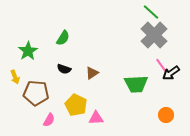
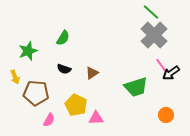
green star: rotated 12 degrees clockwise
green trapezoid: moved 3 px down; rotated 15 degrees counterclockwise
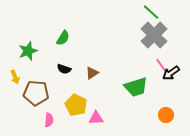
pink semicircle: rotated 24 degrees counterclockwise
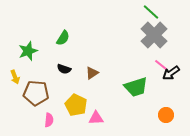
pink line: rotated 16 degrees counterclockwise
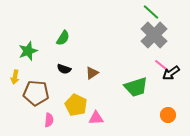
yellow arrow: rotated 32 degrees clockwise
orange circle: moved 2 px right
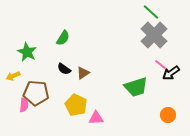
green star: moved 1 px left, 1 px down; rotated 24 degrees counterclockwise
black semicircle: rotated 16 degrees clockwise
brown triangle: moved 9 px left
yellow arrow: moved 2 px left, 1 px up; rotated 56 degrees clockwise
pink semicircle: moved 25 px left, 15 px up
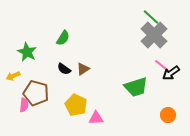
green line: moved 5 px down
brown triangle: moved 4 px up
brown pentagon: rotated 10 degrees clockwise
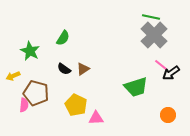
green line: rotated 30 degrees counterclockwise
green star: moved 3 px right, 1 px up
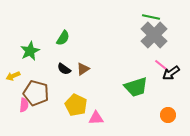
green star: rotated 18 degrees clockwise
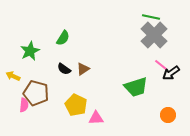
yellow arrow: rotated 48 degrees clockwise
